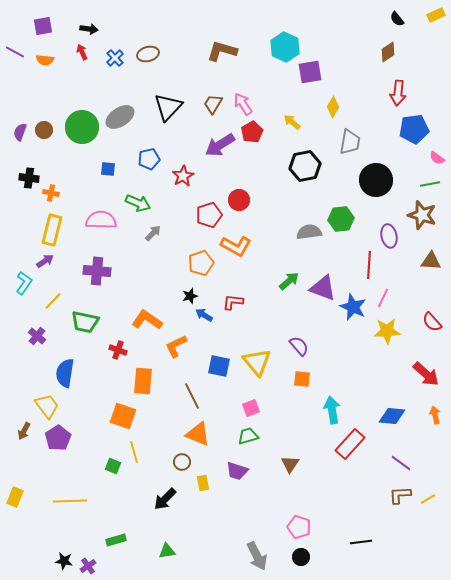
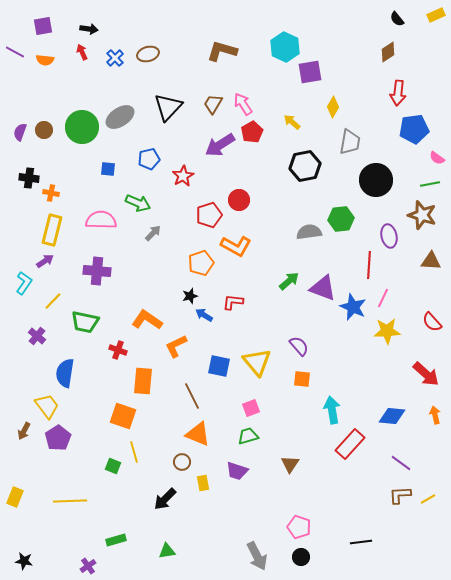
black star at (64, 561): moved 40 px left
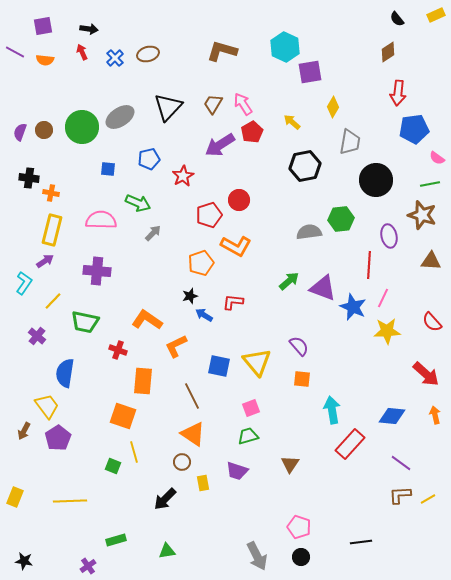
orange triangle at (198, 434): moved 5 px left; rotated 12 degrees clockwise
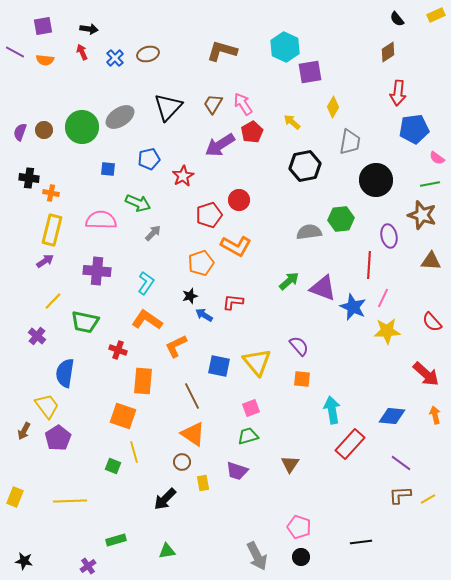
cyan L-shape at (24, 283): moved 122 px right
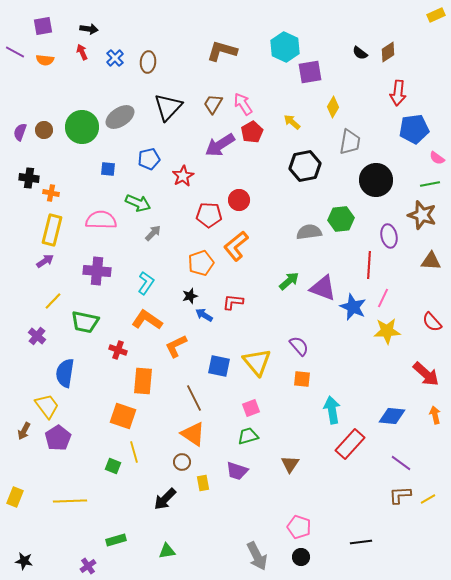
black semicircle at (397, 19): moved 37 px left, 34 px down; rotated 14 degrees counterclockwise
brown ellipse at (148, 54): moved 8 px down; rotated 70 degrees counterclockwise
red pentagon at (209, 215): rotated 20 degrees clockwise
orange L-shape at (236, 246): rotated 112 degrees clockwise
brown line at (192, 396): moved 2 px right, 2 px down
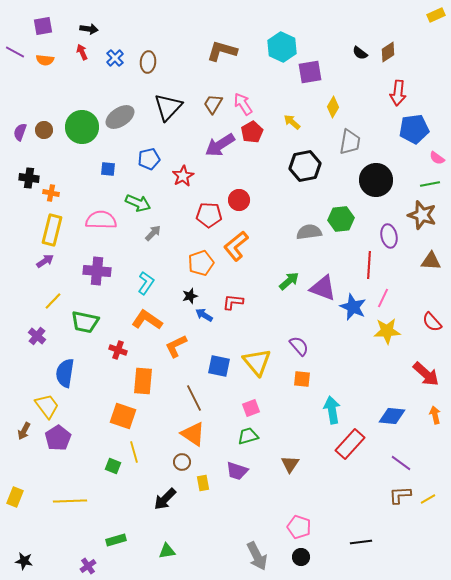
cyan hexagon at (285, 47): moved 3 px left
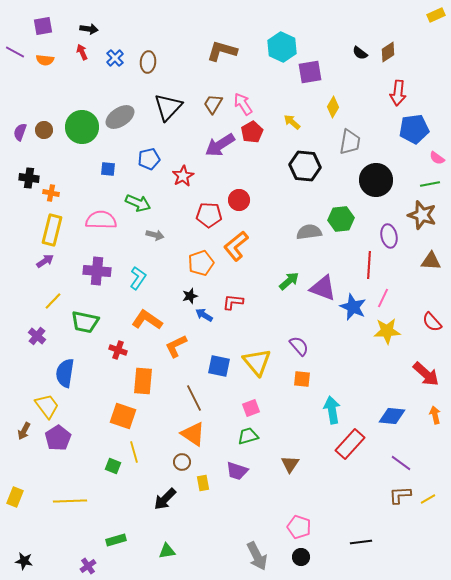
black hexagon at (305, 166): rotated 16 degrees clockwise
gray arrow at (153, 233): moved 2 px right, 2 px down; rotated 60 degrees clockwise
cyan L-shape at (146, 283): moved 8 px left, 5 px up
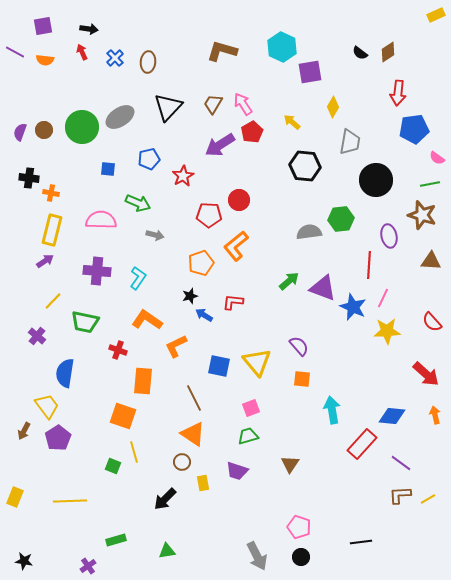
red rectangle at (350, 444): moved 12 px right
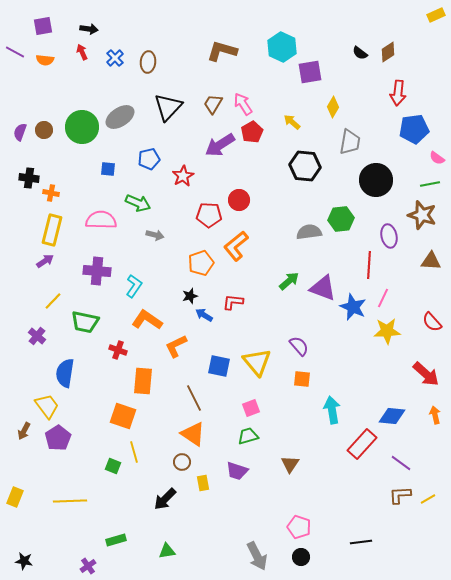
cyan L-shape at (138, 278): moved 4 px left, 8 px down
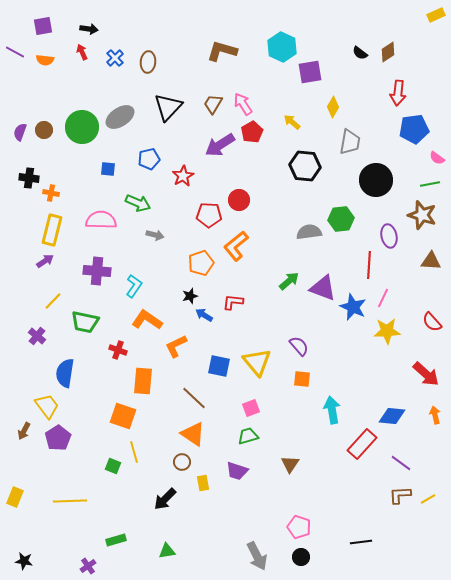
brown line at (194, 398): rotated 20 degrees counterclockwise
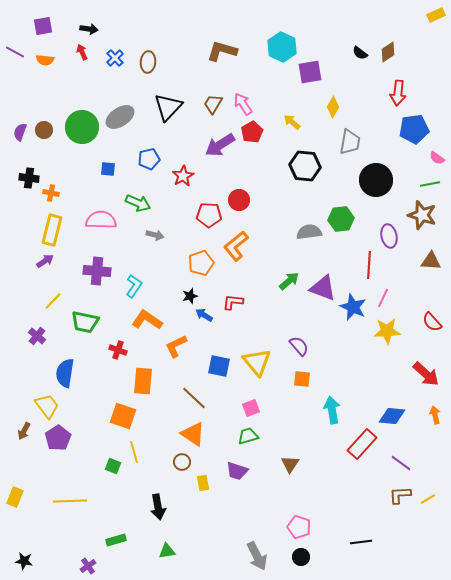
black arrow at (165, 499): moved 7 px left, 8 px down; rotated 55 degrees counterclockwise
